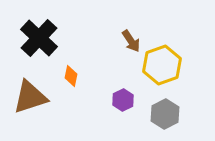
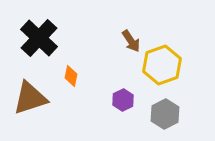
brown triangle: moved 1 px down
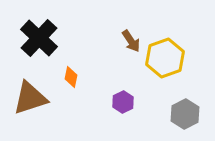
yellow hexagon: moved 3 px right, 7 px up
orange diamond: moved 1 px down
purple hexagon: moved 2 px down
gray hexagon: moved 20 px right
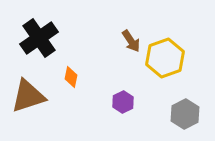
black cross: rotated 12 degrees clockwise
brown triangle: moved 2 px left, 2 px up
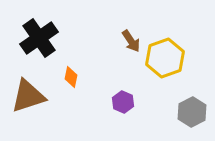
purple hexagon: rotated 10 degrees counterclockwise
gray hexagon: moved 7 px right, 2 px up
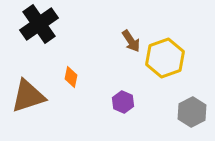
black cross: moved 14 px up
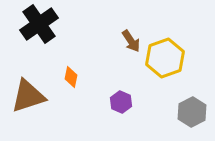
purple hexagon: moved 2 px left
